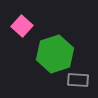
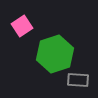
pink square: rotated 15 degrees clockwise
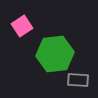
green hexagon: rotated 12 degrees clockwise
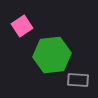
green hexagon: moved 3 px left, 1 px down
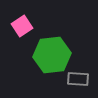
gray rectangle: moved 1 px up
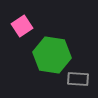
green hexagon: rotated 15 degrees clockwise
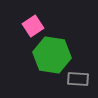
pink square: moved 11 px right
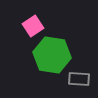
gray rectangle: moved 1 px right
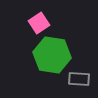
pink square: moved 6 px right, 3 px up
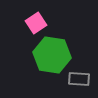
pink square: moved 3 px left
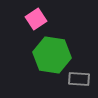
pink square: moved 4 px up
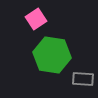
gray rectangle: moved 4 px right
